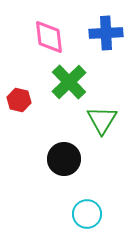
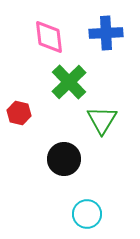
red hexagon: moved 13 px down
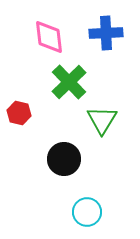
cyan circle: moved 2 px up
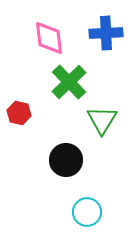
pink diamond: moved 1 px down
black circle: moved 2 px right, 1 px down
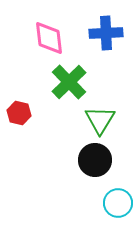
green triangle: moved 2 px left
black circle: moved 29 px right
cyan circle: moved 31 px right, 9 px up
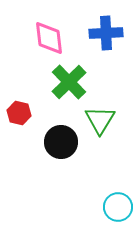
black circle: moved 34 px left, 18 px up
cyan circle: moved 4 px down
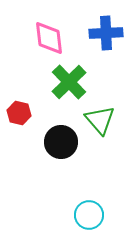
green triangle: rotated 12 degrees counterclockwise
cyan circle: moved 29 px left, 8 px down
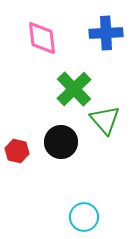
pink diamond: moved 7 px left
green cross: moved 5 px right, 7 px down
red hexagon: moved 2 px left, 38 px down
green triangle: moved 5 px right
cyan circle: moved 5 px left, 2 px down
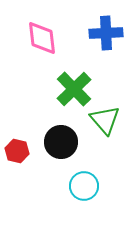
cyan circle: moved 31 px up
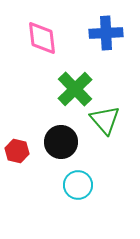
green cross: moved 1 px right
cyan circle: moved 6 px left, 1 px up
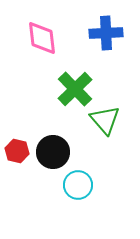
black circle: moved 8 px left, 10 px down
